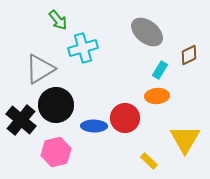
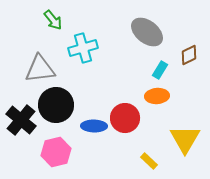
green arrow: moved 5 px left
gray triangle: rotated 24 degrees clockwise
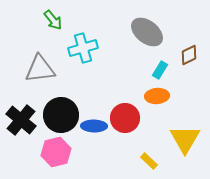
black circle: moved 5 px right, 10 px down
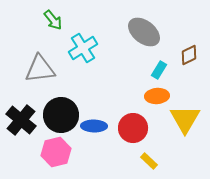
gray ellipse: moved 3 px left
cyan cross: rotated 16 degrees counterclockwise
cyan rectangle: moved 1 px left
red circle: moved 8 px right, 10 px down
yellow triangle: moved 20 px up
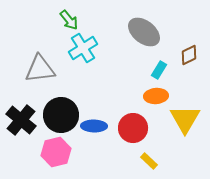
green arrow: moved 16 px right
orange ellipse: moved 1 px left
